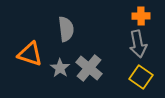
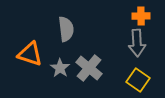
gray arrow: moved 1 px left, 1 px up; rotated 8 degrees clockwise
yellow square: moved 3 px left, 3 px down
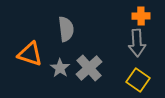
gray cross: rotated 8 degrees clockwise
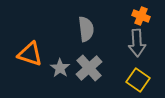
orange cross: rotated 24 degrees clockwise
gray semicircle: moved 20 px right
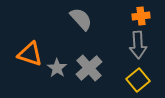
orange cross: rotated 30 degrees counterclockwise
gray semicircle: moved 5 px left, 10 px up; rotated 35 degrees counterclockwise
gray arrow: moved 1 px right, 2 px down
gray star: moved 3 px left
yellow square: rotated 15 degrees clockwise
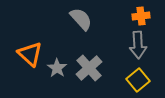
orange triangle: rotated 24 degrees clockwise
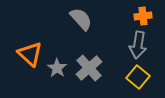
orange cross: moved 2 px right
gray arrow: rotated 12 degrees clockwise
yellow square: moved 3 px up; rotated 10 degrees counterclockwise
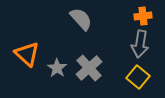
gray arrow: moved 2 px right, 1 px up
orange triangle: moved 3 px left
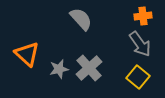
gray arrow: rotated 44 degrees counterclockwise
gray star: moved 2 px right, 1 px down; rotated 24 degrees clockwise
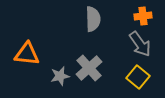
gray semicircle: moved 12 px right; rotated 40 degrees clockwise
orange triangle: rotated 36 degrees counterclockwise
gray star: moved 1 px right, 7 px down
